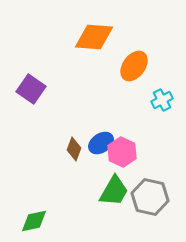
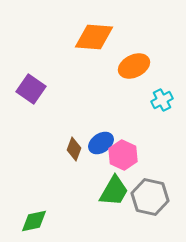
orange ellipse: rotated 28 degrees clockwise
pink hexagon: moved 1 px right, 3 px down
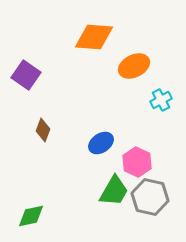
purple square: moved 5 px left, 14 px up
cyan cross: moved 1 px left
brown diamond: moved 31 px left, 19 px up
pink hexagon: moved 14 px right, 7 px down
green diamond: moved 3 px left, 5 px up
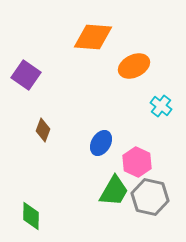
orange diamond: moved 1 px left
cyan cross: moved 6 px down; rotated 25 degrees counterclockwise
blue ellipse: rotated 25 degrees counterclockwise
green diamond: rotated 76 degrees counterclockwise
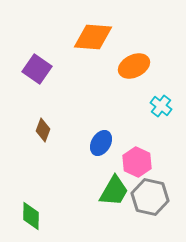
purple square: moved 11 px right, 6 px up
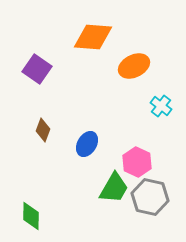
blue ellipse: moved 14 px left, 1 px down
green trapezoid: moved 3 px up
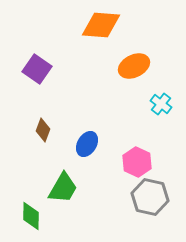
orange diamond: moved 8 px right, 12 px up
cyan cross: moved 2 px up
green trapezoid: moved 51 px left
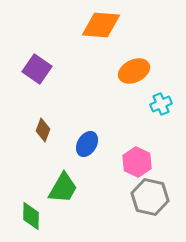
orange ellipse: moved 5 px down
cyan cross: rotated 30 degrees clockwise
